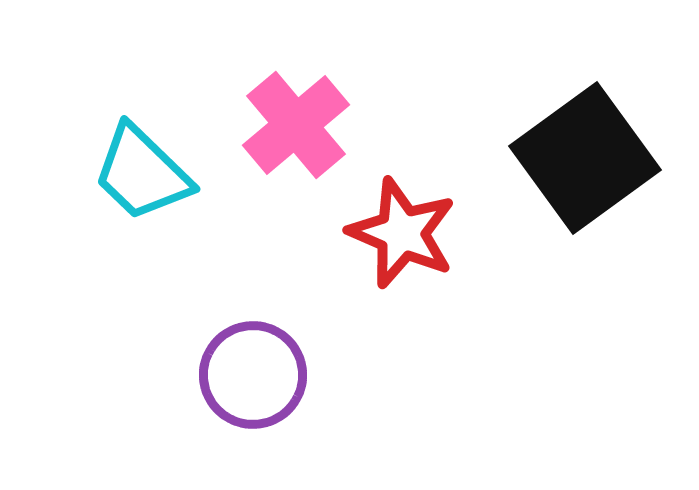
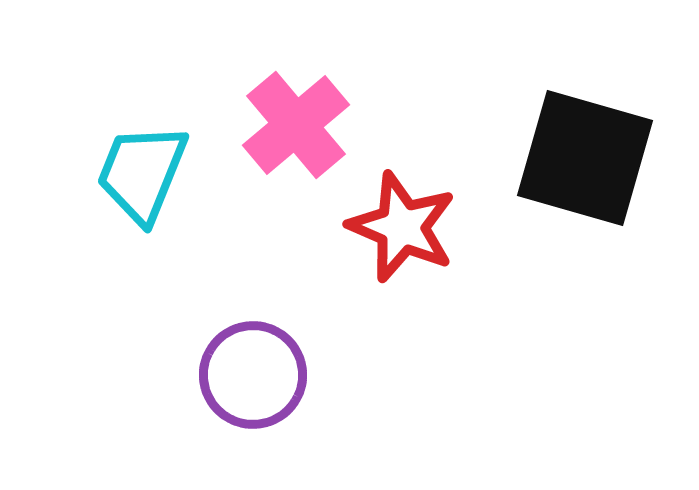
black square: rotated 38 degrees counterclockwise
cyan trapezoid: rotated 68 degrees clockwise
red star: moved 6 px up
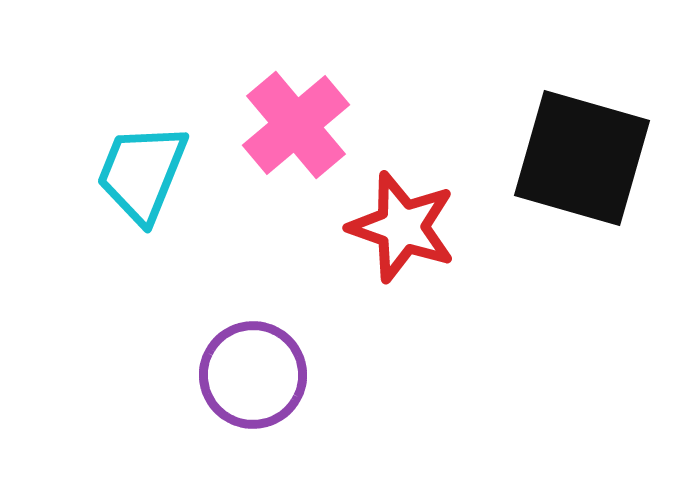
black square: moved 3 px left
red star: rotated 4 degrees counterclockwise
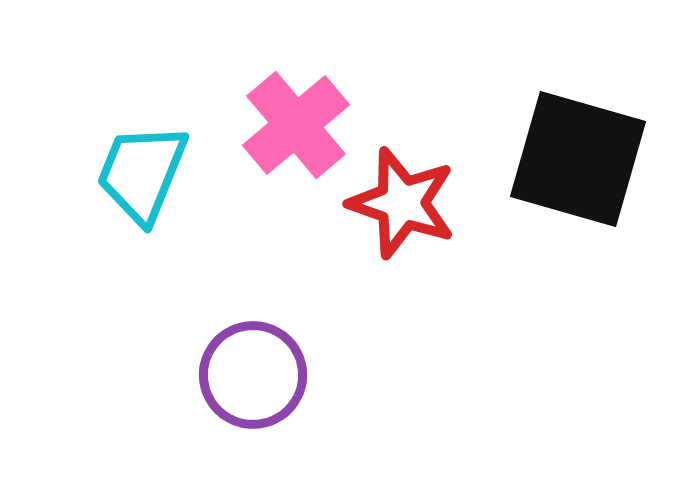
black square: moved 4 px left, 1 px down
red star: moved 24 px up
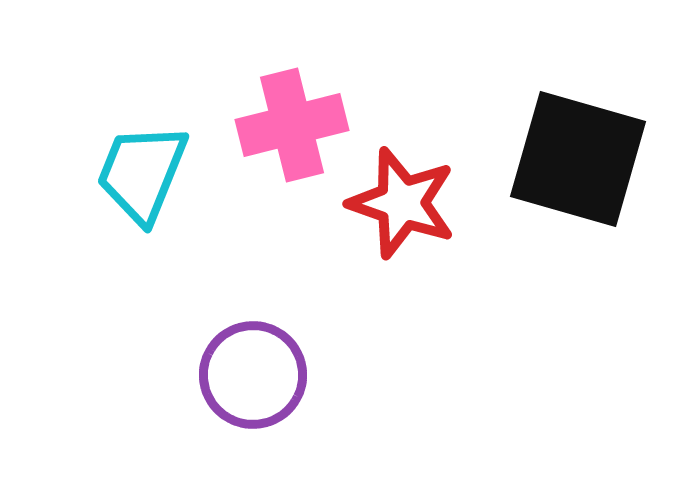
pink cross: moved 4 px left; rotated 26 degrees clockwise
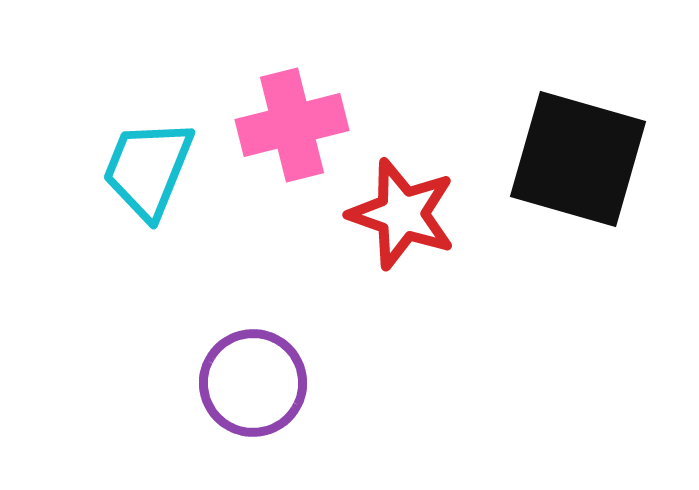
cyan trapezoid: moved 6 px right, 4 px up
red star: moved 11 px down
purple circle: moved 8 px down
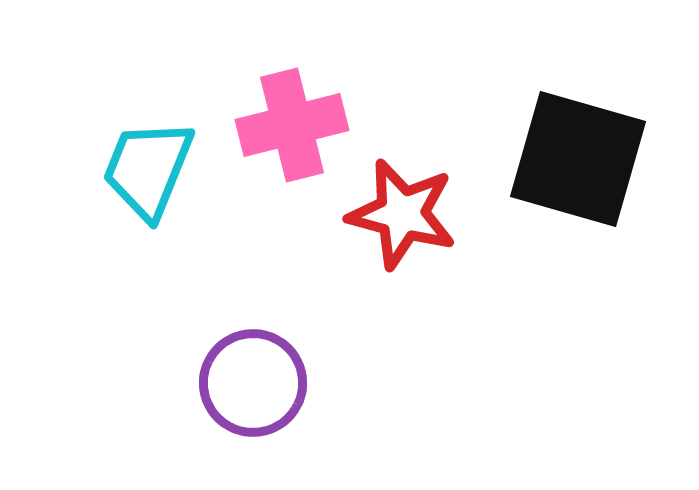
red star: rotated 4 degrees counterclockwise
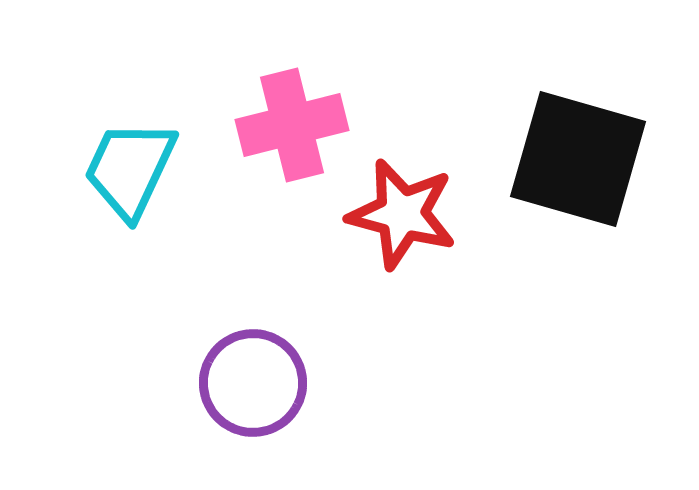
cyan trapezoid: moved 18 px left; rotated 3 degrees clockwise
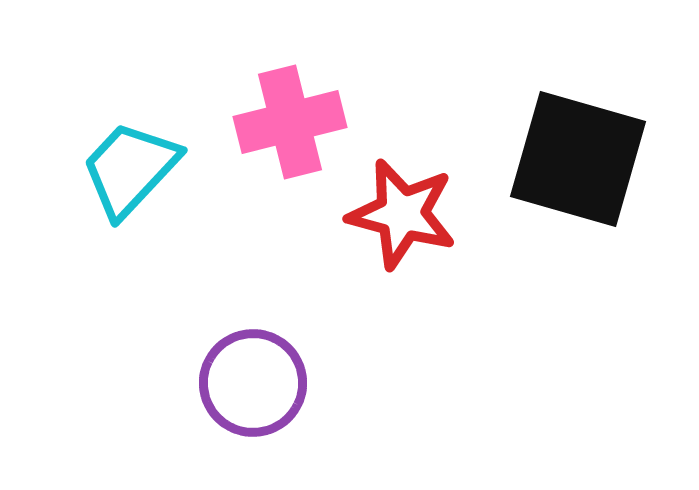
pink cross: moved 2 px left, 3 px up
cyan trapezoid: rotated 18 degrees clockwise
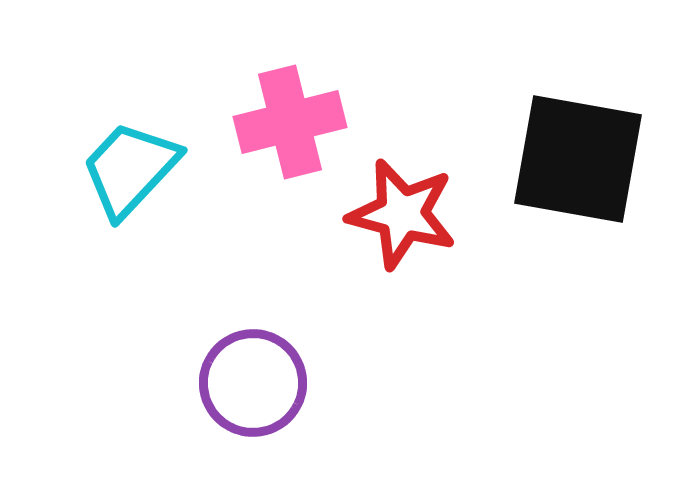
black square: rotated 6 degrees counterclockwise
